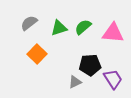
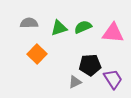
gray semicircle: rotated 36 degrees clockwise
green semicircle: rotated 18 degrees clockwise
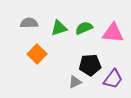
green semicircle: moved 1 px right, 1 px down
purple trapezoid: rotated 70 degrees clockwise
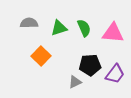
green semicircle: rotated 90 degrees clockwise
orange square: moved 4 px right, 2 px down
purple trapezoid: moved 2 px right, 5 px up
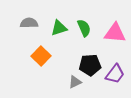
pink triangle: moved 2 px right
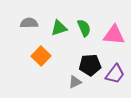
pink triangle: moved 1 px left, 2 px down
